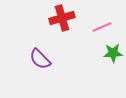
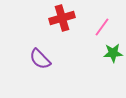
pink line: rotated 30 degrees counterclockwise
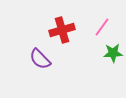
red cross: moved 12 px down
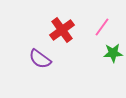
red cross: rotated 20 degrees counterclockwise
purple semicircle: rotated 10 degrees counterclockwise
